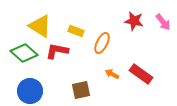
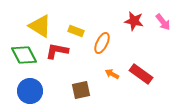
green diamond: moved 2 px down; rotated 20 degrees clockwise
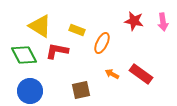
pink arrow: rotated 30 degrees clockwise
yellow rectangle: moved 1 px right, 1 px up
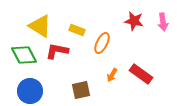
orange arrow: moved 1 px down; rotated 88 degrees counterclockwise
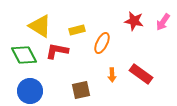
pink arrow: rotated 42 degrees clockwise
yellow rectangle: rotated 35 degrees counterclockwise
orange arrow: rotated 32 degrees counterclockwise
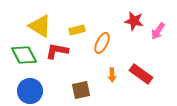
pink arrow: moved 5 px left, 9 px down
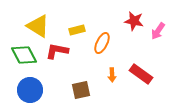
yellow triangle: moved 2 px left
blue circle: moved 1 px up
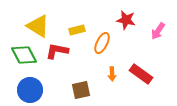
red star: moved 8 px left, 1 px up
orange arrow: moved 1 px up
